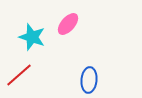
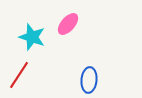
red line: rotated 16 degrees counterclockwise
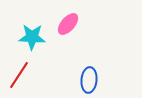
cyan star: rotated 16 degrees counterclockwise
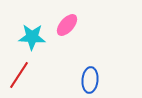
pink ellipse: moved 1 px left, 1 px down
blue ellipse: moved 1 px right
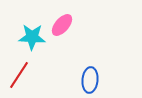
pink ellipse: moved 5 px left
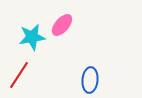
cyan star: rotated 12 degrees counterclockwise
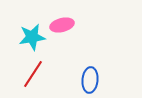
pink ellipse: rotated 35 degrees clockwise
red line: moved 14 px right, 1 px up
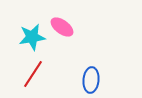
pink ellipse: moved 2 px down; rotated 50 degrees clockwise
blue ellipse: moved 1 px right
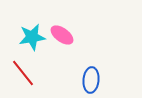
pink ellipse: moved 8 px down
red line: moved 10 px left, 1 px up; rotated 72 degrees counterclockwise
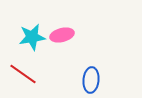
pink ellipse: rotated 50 degrees counterclockwise
red line: moved 1 px down; rotated 16 degrees counterclockwise
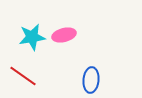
pink ellipse: moved 2 px right
red line: moved 2 px down
